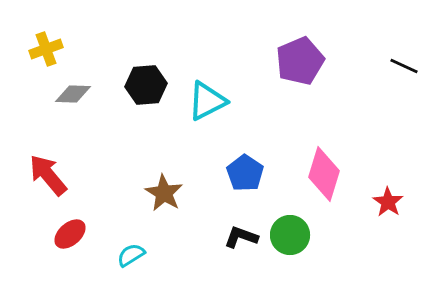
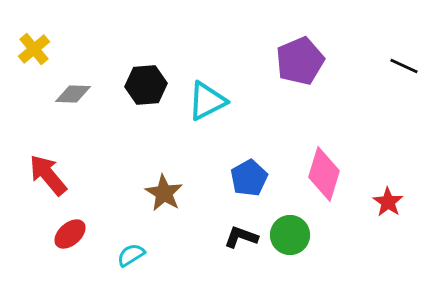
yellow cross: moved 12 px left; rotated 20 degrees counterclockwise
blue pentagon: moved 4 px right, 5 px down; rotated 9 degrees clockwise
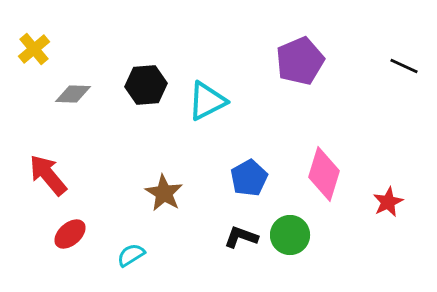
red star: rotated 12 degrees clockwise
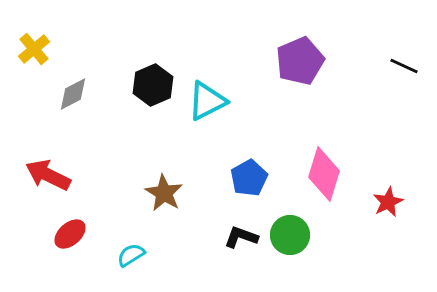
black hexagon: moved 7 px right; rotated 18 degrees counterclockwise
gray diamond: rotated 30 degrees counterclockwise
red arrow: rotated 24 degrees counterclockwise
